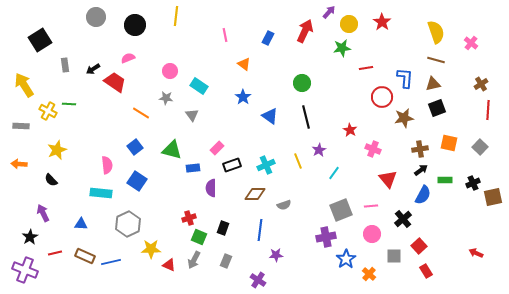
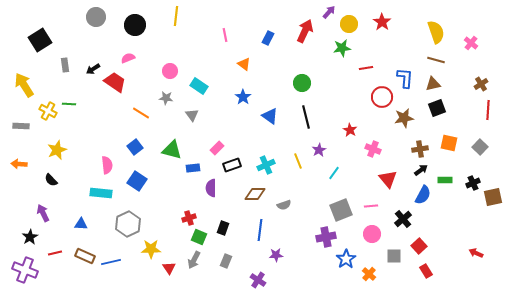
red triangle at (169, 265): moved 3 px down; rotated 32 degrees clockwise
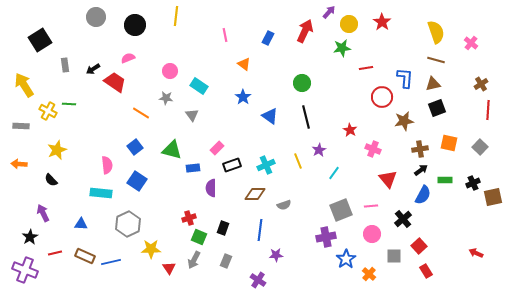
brown star at (404, 118): moved 3 px down
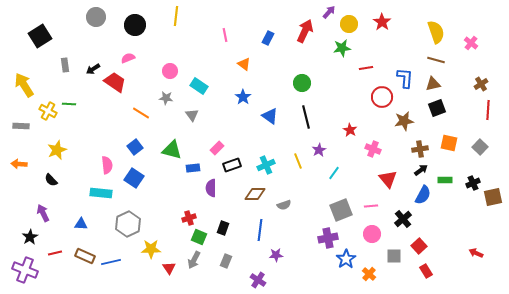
black square at (40, 40): moved 4 px up
blue square at (137, 181): moved 3 px left, 3 px up
purple cross at (326, 237): moved 2 px right, 1 px down
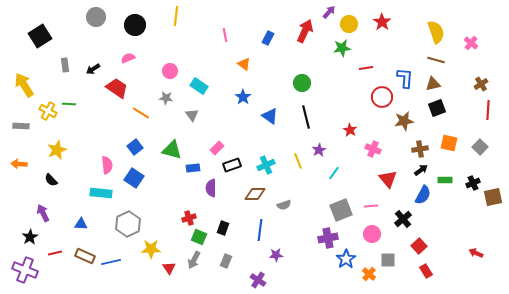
red trapezoid at (115, 82): moved 2 px right, 6 px down
gray square at (394, 256): moved 6 px left, 4 px down
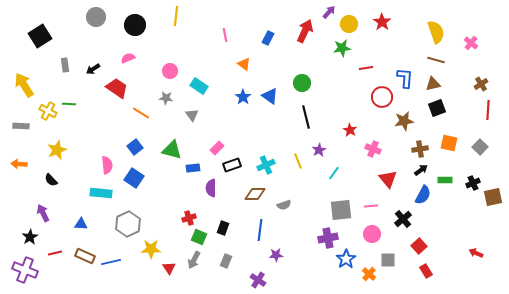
blue triangle at (270, 116): moved 20 px up
gray square at (341, 210): rotated 15 degrees clockwise
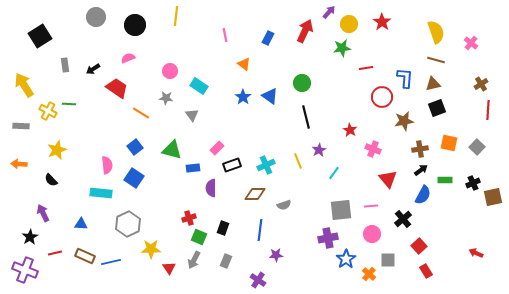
gray square at (480, 147): moved 3 px left
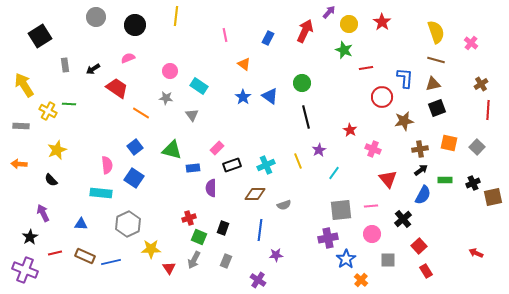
green star at (342, 48): moved 2 px right, 2 px down; rotated 30 degrees clockwise
orange cross at (369, 274): moved 8 px left, 6 px down
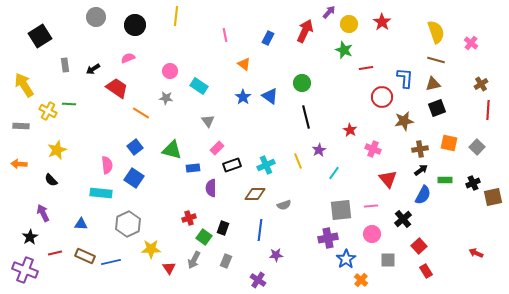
gray triangle at (192, 115): moved 16 px right, 6 px down
green square at (199, 237): moved 5 px right; rotated 14 degrees clockwise
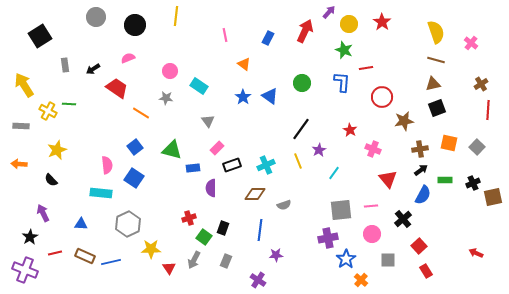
blue L-shape at (405, 78): moved 63 px left, 4 px down
black line at (306, 117): moved 5 px left, 12 px down; rotated 50 degrees clockwise
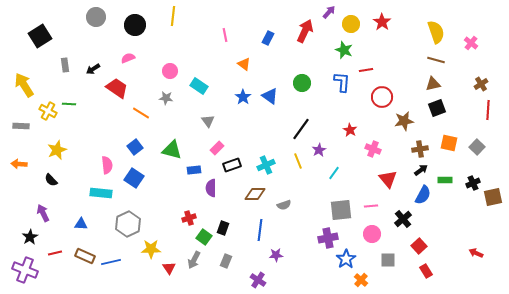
yellow line at (176, 16): moved 3 px left
yellow circle at (349, 24): moved 2 px right
red line at (366, 68): moved 2 px down
blue rectangle at (193, 168): moved 1 px right, 2 px down
